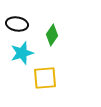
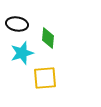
green diamond: moved 4 px left, 3 px down; rotated 30 degrees counterclockwise
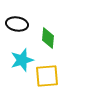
cyan star: moved 7 px down
yellow square: moved 2 px right, 2 px up
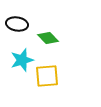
green diamond: rotated 50 degrees counterclockwise
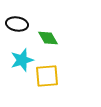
green diamond: rotated 15 degrees clockwise
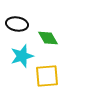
cyan star: moved 4 px up
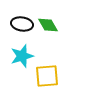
black ellipse: moved 5 px right
green diamond: moved 13 px up
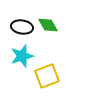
black ellipse: moved 3 px down
yellow square: rotated 15 degrees counterclockwise
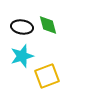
green diamond: rotated 15 degrees clockwise
